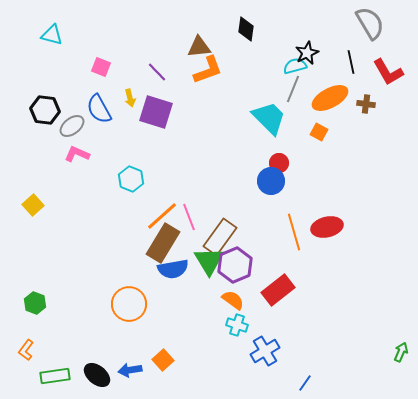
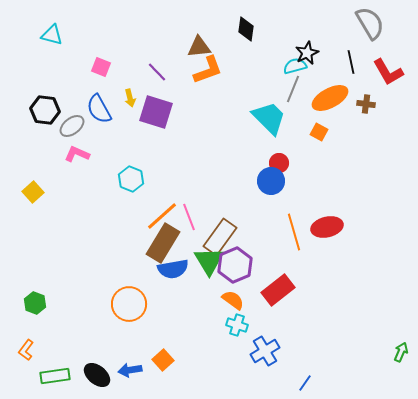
yellow square at (33, 205): moved 13 px up
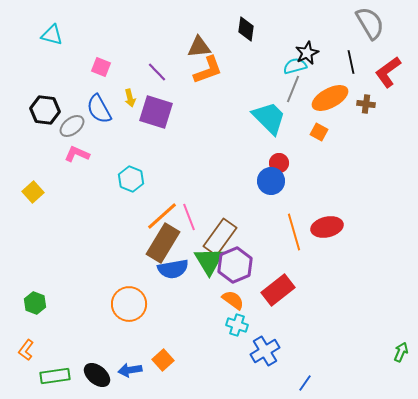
red L-shape at (388, 72): rotated 84 degrees clockwise
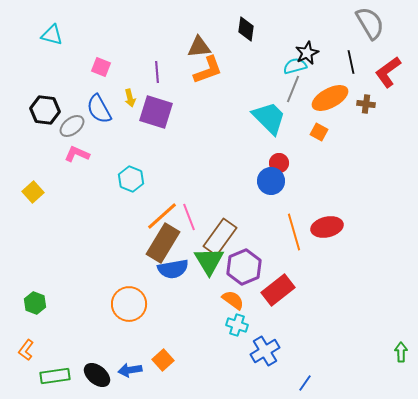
purple line at (157, 72): rotated 40 degrees clockwise
purple hexagon at (235, 265): moved 9 px right, 2 px down
green arrow at (401, 352): rotated 24 degrees counterclockwise
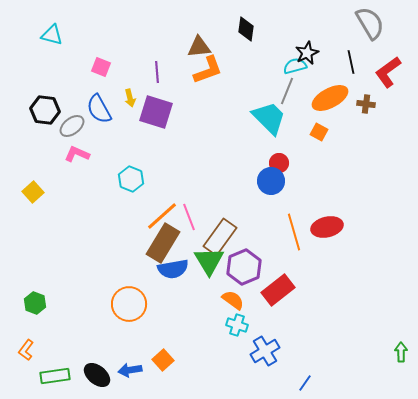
gray line at (293, 89): moved 6 px left, 2 px down
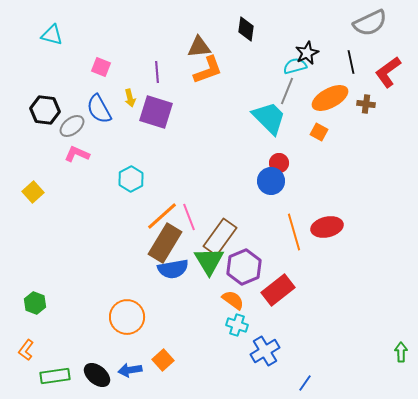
gray semicircle at (370, 23): rotated 96 degrees clockwise
cyan hexagon at (131, 179): rotated 10 degrees clockwise
brown rectangle at (163, 243): moved 2 px right
orange circle at (129, 304): moved 2 px left, 13 px down
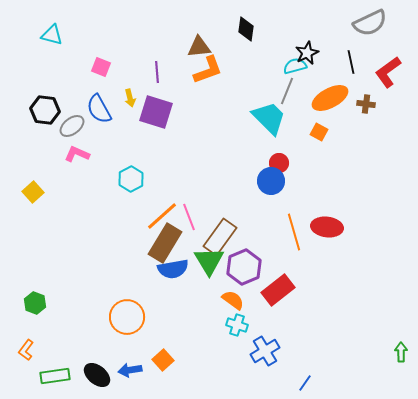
red ellipse at (327, 227): rotated 20 degrees clockwise
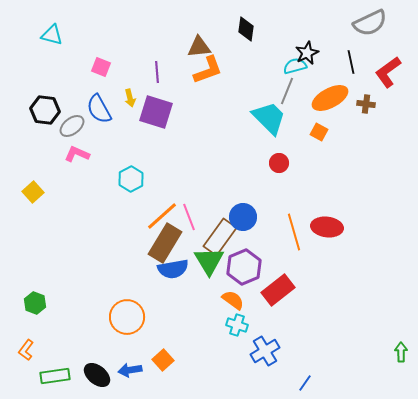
blue circle at (271, 181): moved 28 px left, 36 px down
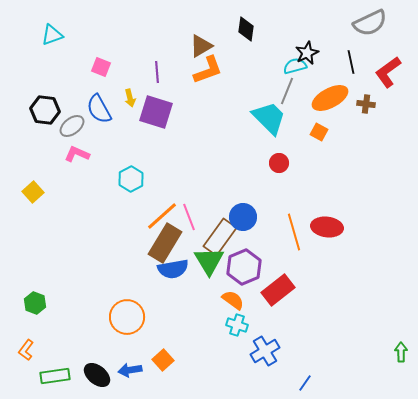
cyan triangle at (52, 35): rotated 35 degrees counterclockwise
brown triangle at (199, 47): moved 2 px right, 1 px up; rotated 25 degrees counterclockwise
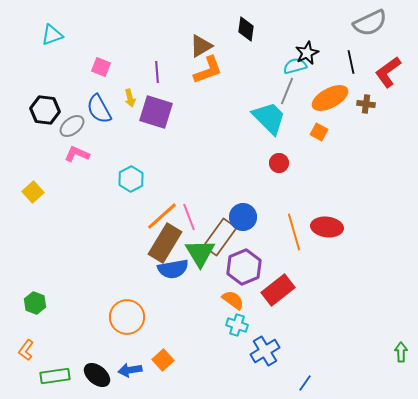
green triangle at (209, 261): moved 9 px left, 8 px up
